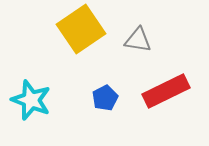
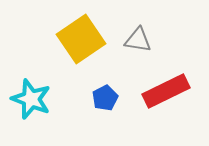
yellow square: moved 10 px down
cyan star: moved 1 px up
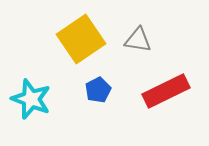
blue pentagon: moved 7 px left, 8 px up
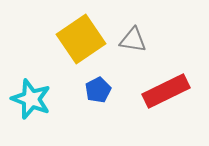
gray triangle: moved 5 px left
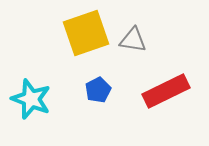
yellow square: moved 5 px right, 6 px up; rotated 15 degrees clockwise
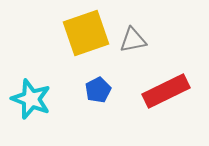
gray triangle: rotated 20 degrees counterclockwise
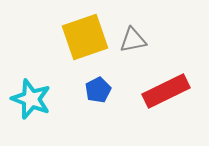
yellow square: moved 1 px left, 4 px down
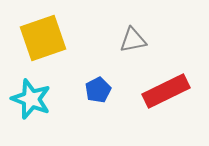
yellow square: moved 42 px left, 1 px down
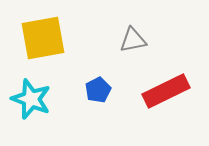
yellow square: rotated 9 degrees clockwise
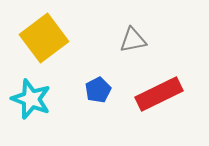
yellow square: moved 1 px right; rotated 27 degrees counterclockwise
red rectangle: moved 7 px left, 3 px down
